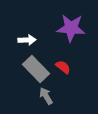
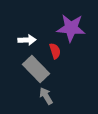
red semicircle: moved 8 px left, 16 px up; rotated 35 degrees clockwise
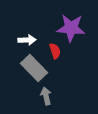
gray rectangle: moved 2 px left, 1 px up
gray arrow: rotated 18 degrees clockwise
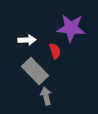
gray rectangle: moved 1 px right, 3 px down
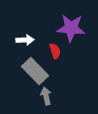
white arrow: moved 2 px left
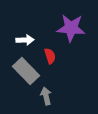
red semicircle: moved 5 px left, 5 px down
gray rectangle: moved 9 px left
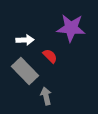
red semicircle: rotated 28 degrees counterclockwise
gray rectangle: moved 1 px left
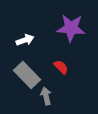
white arrow: rotated 18 degrees counterclockwise
red semicircle: moved 11 px right, 11 px down
gray rectangle: moved 2 px right, 4 px down
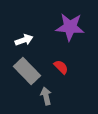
purple star: moved 1 px left, 1 px up
white arrow: moved 1 px left
gray rectangle: moved 4 px up
